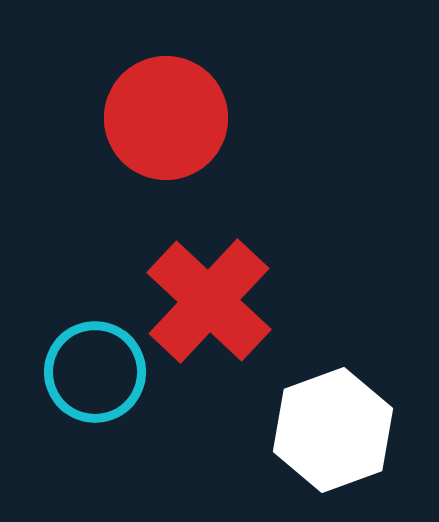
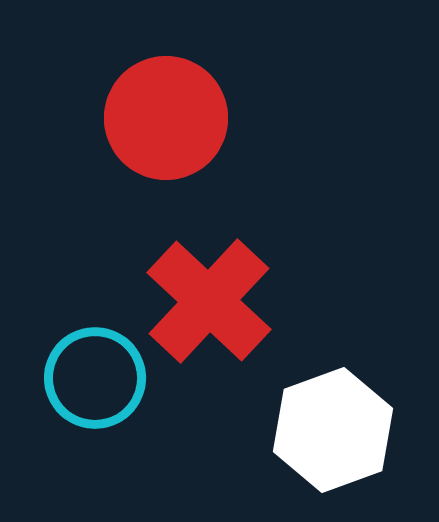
cyan circle: moved 6 px down
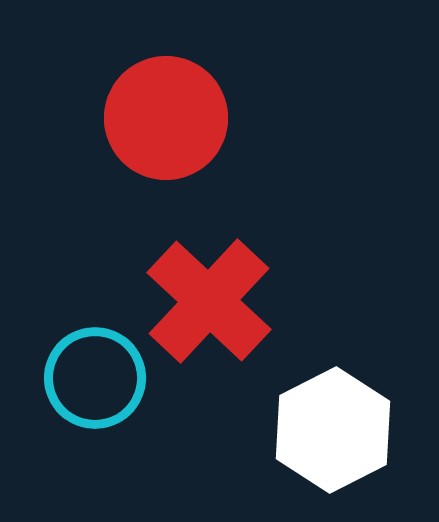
white hexagon: rotated 7 degrees counterclockwise
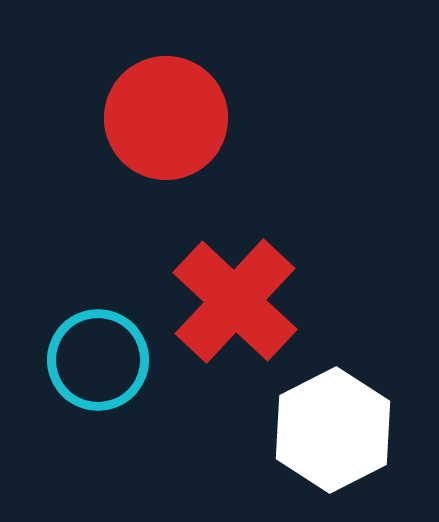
red cross: moved 26 px right
cyan circle: moved 3 px right, 18 px up
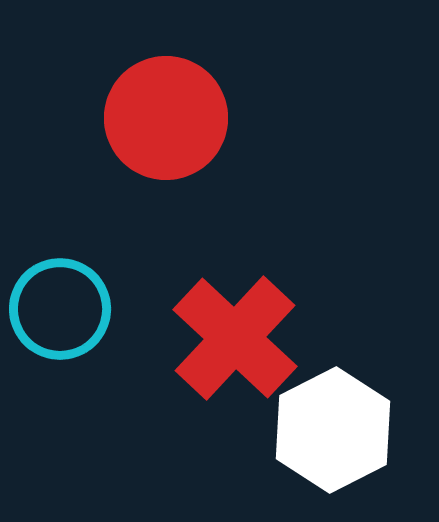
red cross: moved 37 px down
cyan circle: moved 38 px left, 51 px up
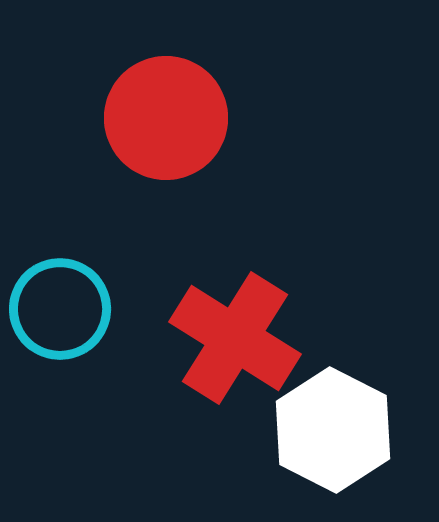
red cross: rotated 11 degrees counterclockwise
white hexagon: rotated 6 degrees counterclockwise
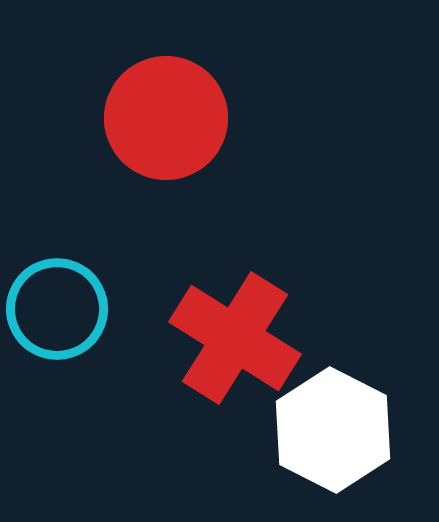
cyan circle: moved 3 px left
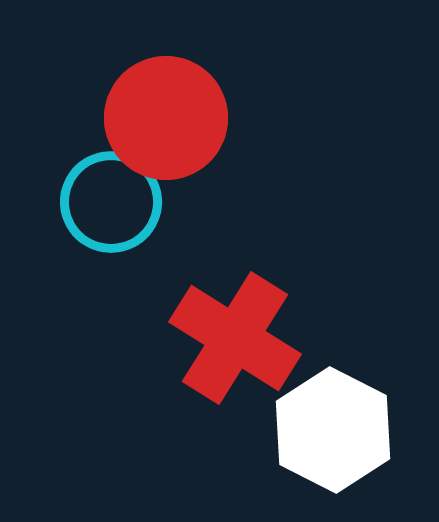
cyan circle: moved 54 px right, 107 px up
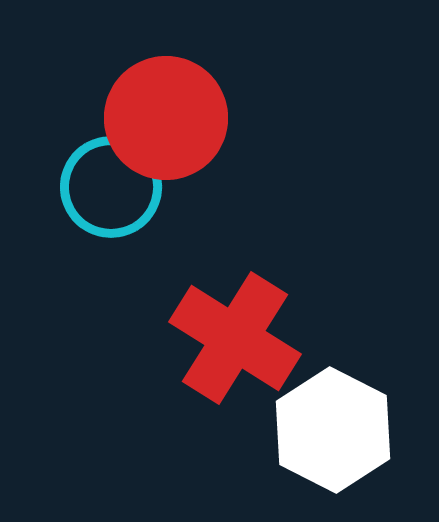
cyan circle: moved 15 px up
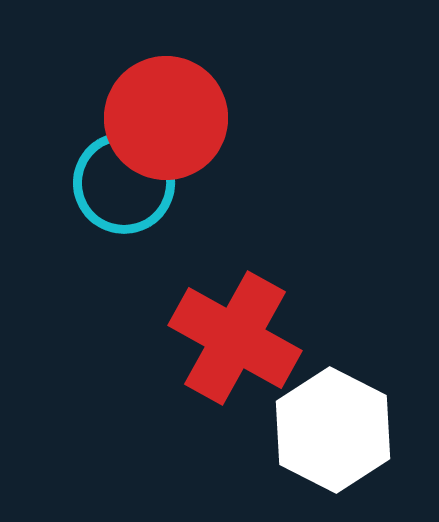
cyan circle: moved 13 px right, 4 px up
red cross: rotated 3 degrees counterclockwise
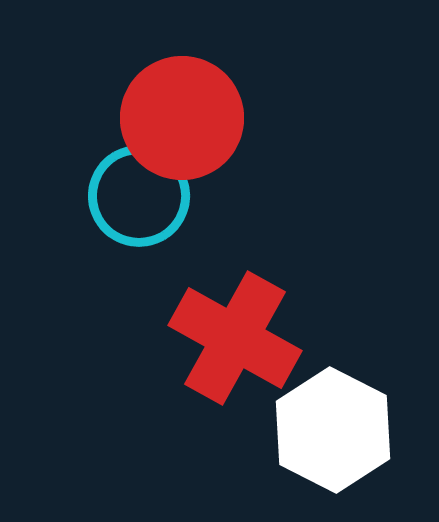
red circle: moved 16 px right
cyan circle: moved 15 px right, 13 px down
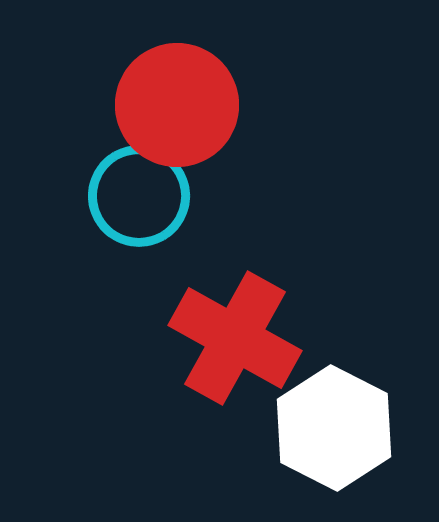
red circle: moved 5 px left, 13 px up
white hexagon: moved 1 px right, 2 px up
